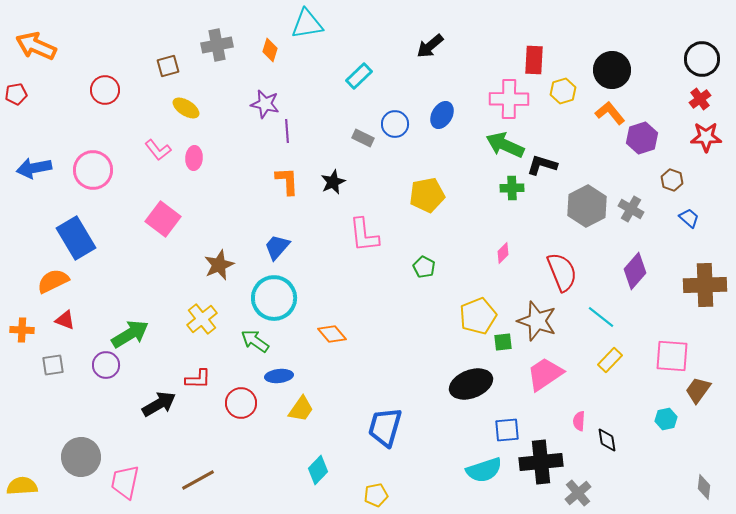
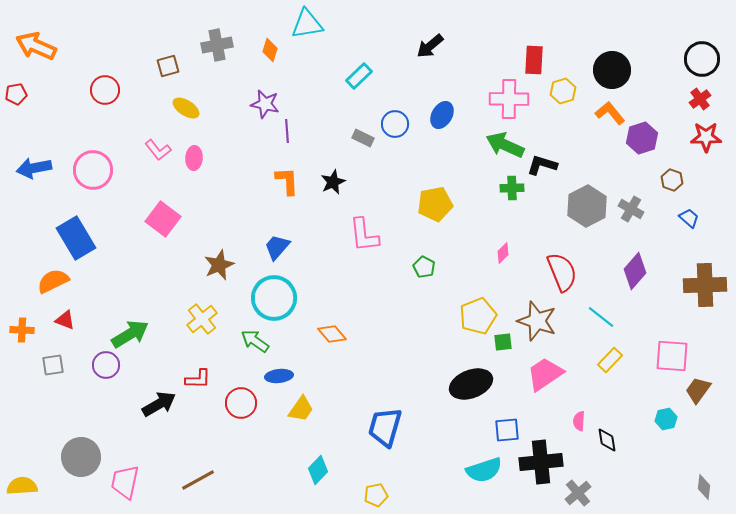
yellow pentagon at (427, 195): moved 8 px right, 9 px down
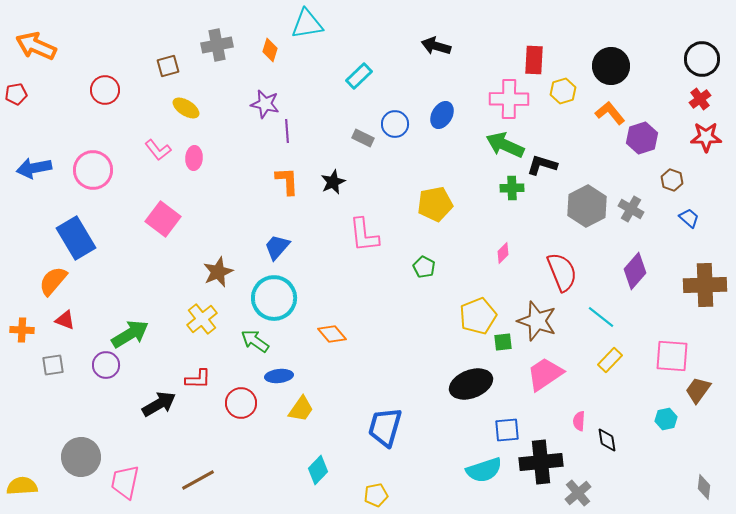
black arrow at (430, 46): moved 6 px right; rotated 56 degrees clockwise
black circle at (612, 70): moved 1 px left, 4 px up
brown star at (219, 265): moved 1 px left, 7 px down
orange semicircle at (53, 281): rotated 24 degrees counterclockwise
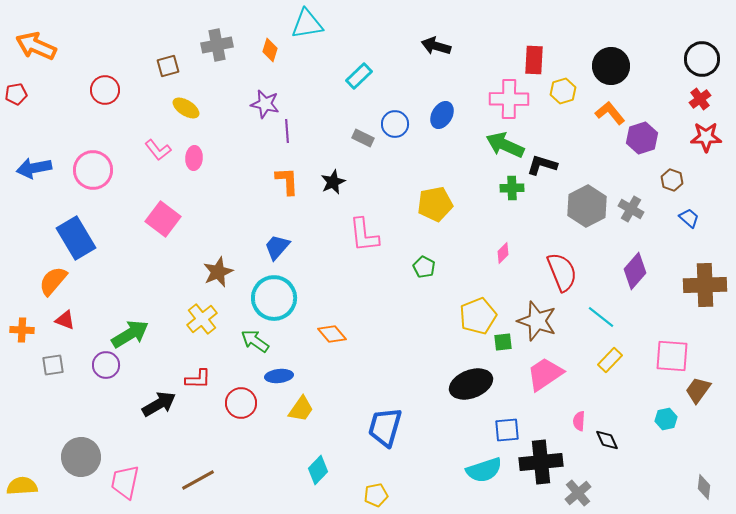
black diamond at (607, 440): rotated 15 degrees counterclockwise
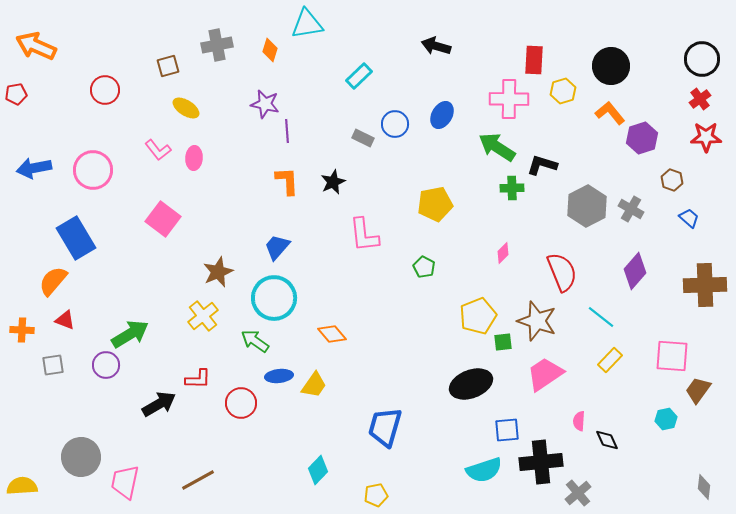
green arrow at (505, 145): moved 8 px left, 2 px down; rotated 9 degrees clockwise
yellow cross at (202, 319): moved 1 px right, 3 px up
yellow trapezoid at (301, 409): moved 13 px right, 24 px up
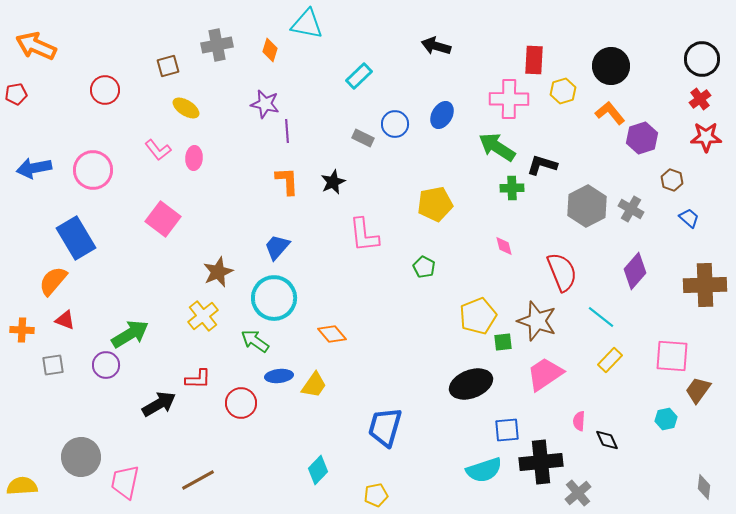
cyan triangle at (307, 24): rotated 20 degrees clockwise
pink diamond at (503, 253): moved 1 px right, 7 px up; rotated 60 degrees counterclockwise
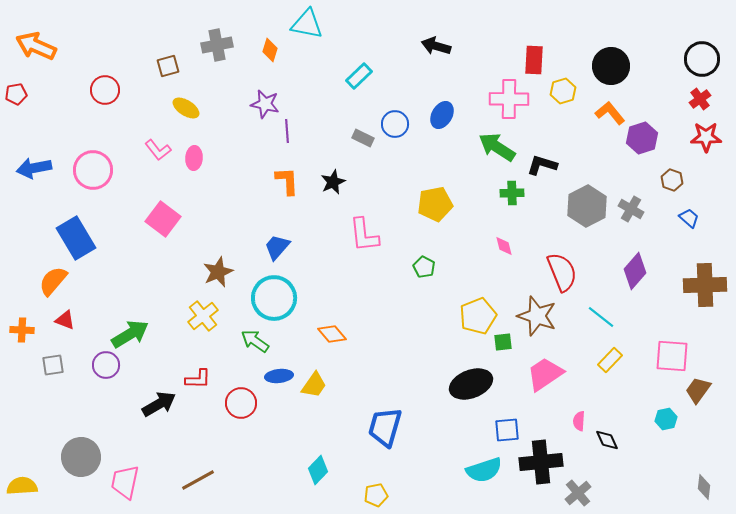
green cross at (512, 188): moved 5 px down
brown star at (537, 321): moved 5 px up
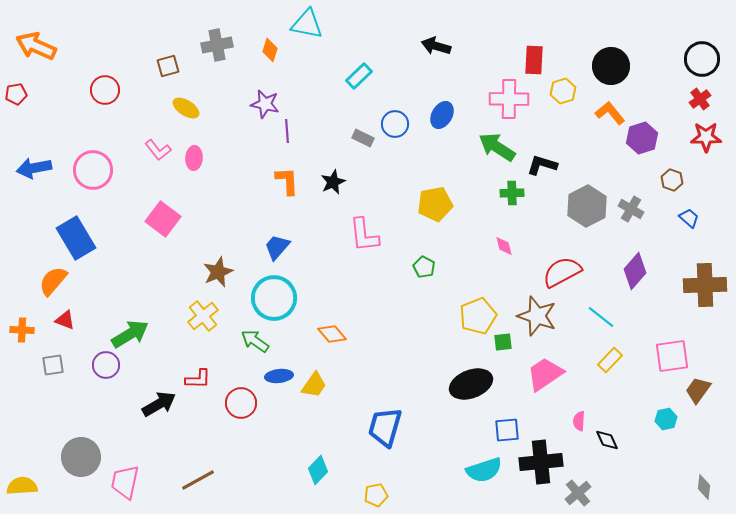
red semicircle at (562, 272): rotated 96 degrees counterclockwise
pink square at (672, 356): rotated 12 degrees counterclockwise
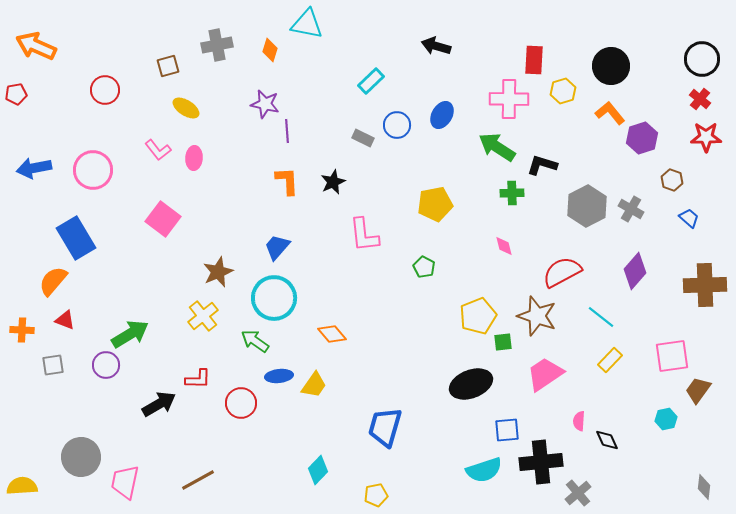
cyan rectangle at (359, 76): moved 12 px right, 5 px down
red cross at (700, 99): rotated 15 degrees counterclockwise
blue circle at (395, 124): moved 2 px right, 1 px down
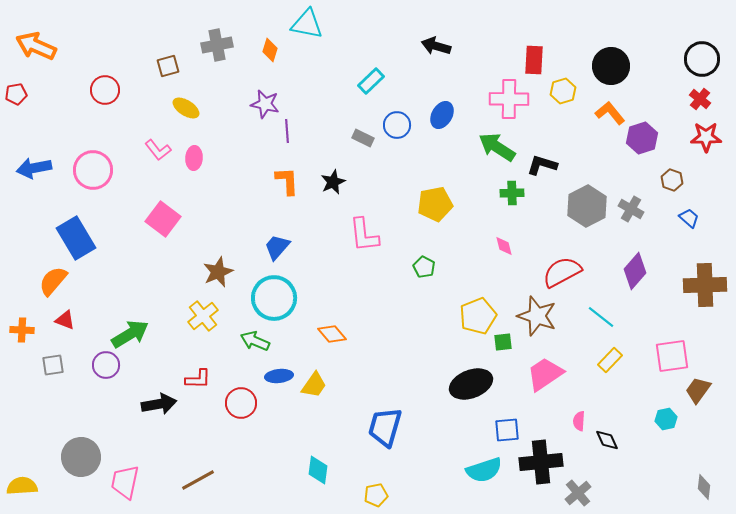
green arrow at (255, 341): rotated 12 degrees counterclockwise
black arrow at (159, 404): rotated 20 degrees clockwise
cyan diamond at (318, 470): rotated 36 degrees counterclockwise
